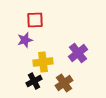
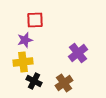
yellow cross: moved 20 px left
black cross: rotated 35 degrees counterclockwise
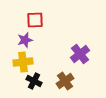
purple cross: moved 2 px right, 1 px down
brown cross: moved 1 px right, 2 px up
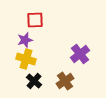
yellow cross: moved 3 px right, 3 px up; rotated 24 degrees clockwise
black cross: rotated 14 degrees clockwise
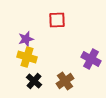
red square: moved 22 px right
purple star: moved 1 px right, 1 px up
purple cross: moved 11 px right, 5 px down; rotated 24 degrees counterclockwise
yellow cross: moved 1 px right, 2 px up
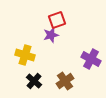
red square: rotated 18 degrees counterclockwise
purple star: moved 25 px right, 4 px up
yellow cross: moved 2 px left, 2 px up
